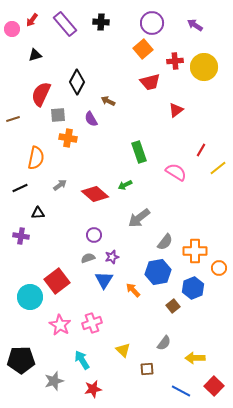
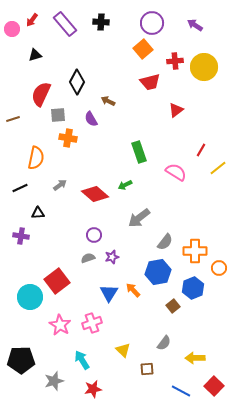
blue triangle at (104, 280): moved 5 px right, 13 px down
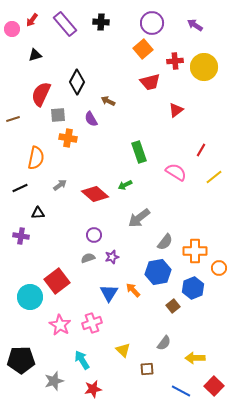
yellow line at (218, 168): moved 4 px left, 9 px down
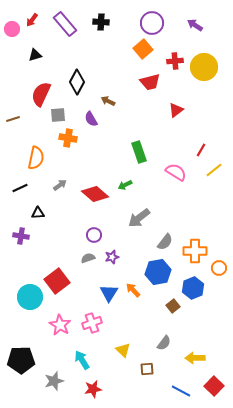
yellow line at (214, 177): moved 7 px up
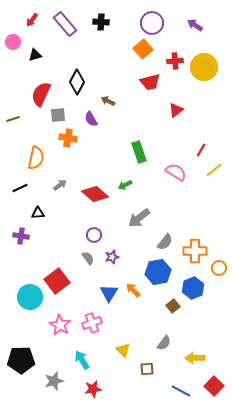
pink circle at (12, 29): moved 1 px right, 13 px down
gray semicircle at (88, 258): rotated 72 degrees clockwise
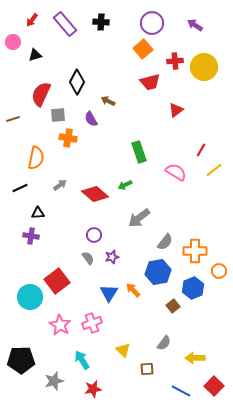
purple cross at (21, 236): moved 10 px right
orange circle at (219, 268): moved 3 px down
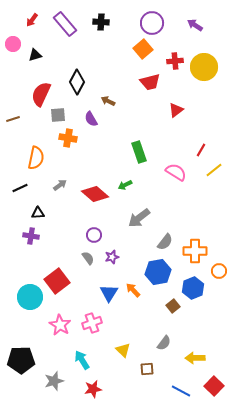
pink circle at (13, 42): moved 2 px down
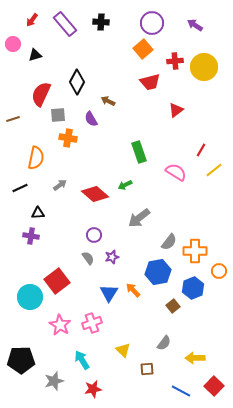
gray semicircle at (165, 242): moved 4 px right
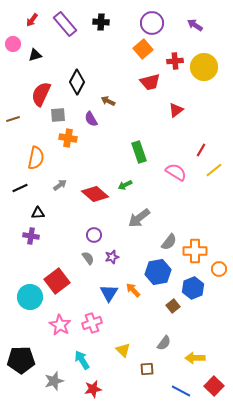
orange circle at (219, 271): moved 2 px up
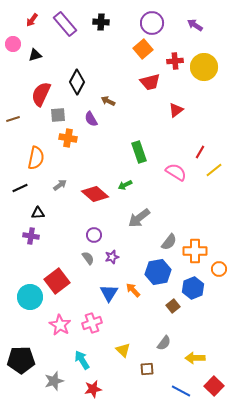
red line at (201, 150): moved 1 px left, 2 px down
